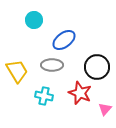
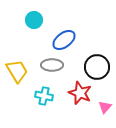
pink triangle: moved 2 px up
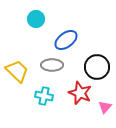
cyan circle: moved 2 px right, 1 px up
blue ellipse: moved 2 px right
yellow trapezoid: rotated 15 degrees counterclockwise
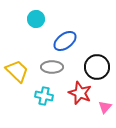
blue ellipse: moved 1 px left, 1 px down
gray ellipse: moved 2 px down
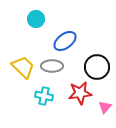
gray ellipse: moved 1 px up
yellow trapezoid: moved 6 px right, 4 px up
red star: rotated 30 degrees counterclockwise
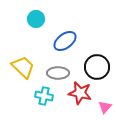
gray ellipse: moved 6 px right, 7 px down
red star: rotated 20 degrees clockwise
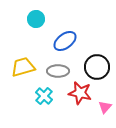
yellow trapezoid: rotated 60 degrees counterclockwise
gray ellipse: moved 2 px up
cyan cross: rotated 30 degrees clockwise
